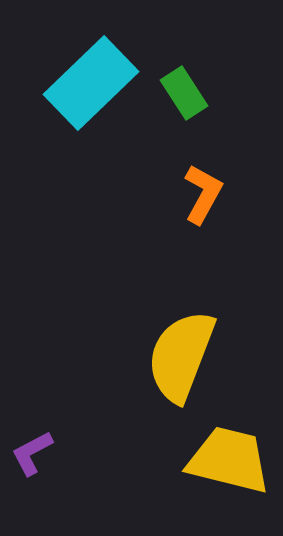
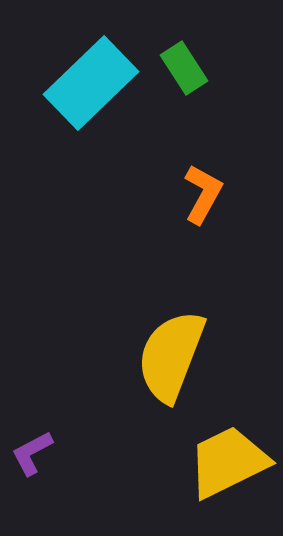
green rectangle: moved 25 px up
yellow semicircle: moved 10 px left
yellow trapezoid: moved 1 px left, 2 px down; rotated 40 degrees counterclockwise
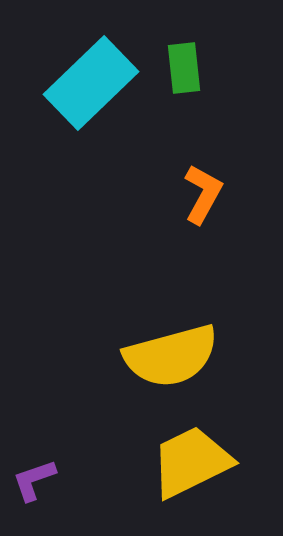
green rectangle: rotated 27 degrees clockwise
yellow semicircle: rotated 126 degrees counterclockwise
purple L-shape: moved 2 px right, 27 px down; rotated 9 degrees clockwise
yellow trapezoid: moved 37 px left
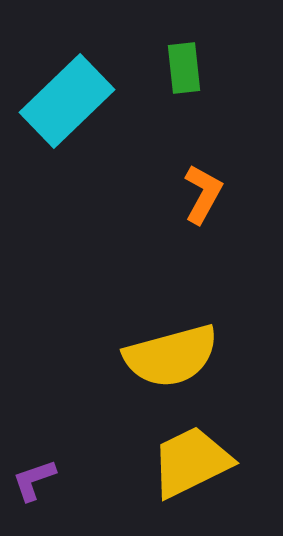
cyan rectangle: moved 24 px left, 18 px down
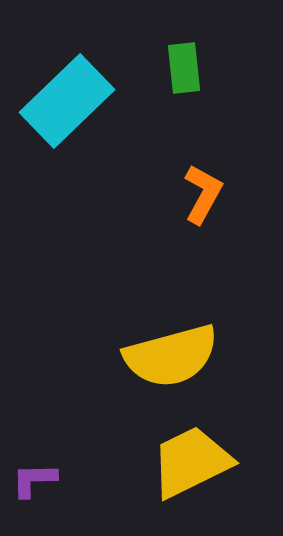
purple L-shape: rotated 18 degrees clockwise
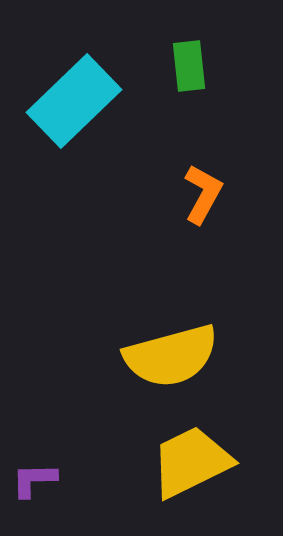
green rectangle: moved 5 px right, 2 px up
cyan rectangle: moved 7 px right
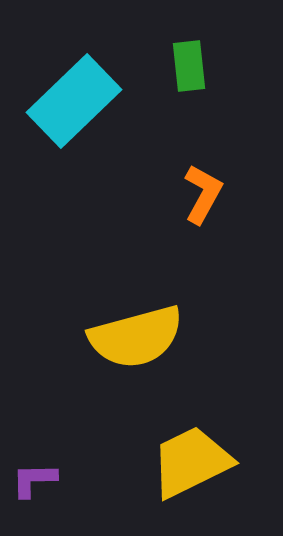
yellow semicircle: moved 35 px left, 19 px up
